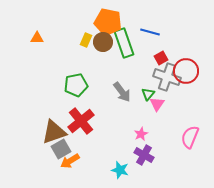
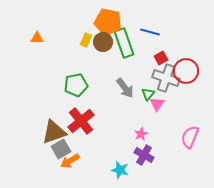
gray cross: moved 1 px left, 1 px down
gray arrow: moved 3 px right, 4 px up
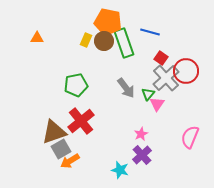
brown circle: moved 1 px right, 1 px up
red square: rotated 24 degrees counterclockwise
gray cross: rotated 28 degrees clockwise
gray arrow: moved 1 px right
purple cross: moved 2 px left; rotated 18 degrees clockwise
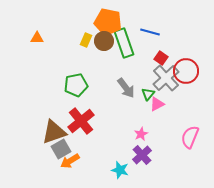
pink triangle: rotated 28 degrees clockwise
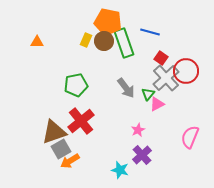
orange triangle: moved 4 px down
pink star: moved 3 px left, 4 px up
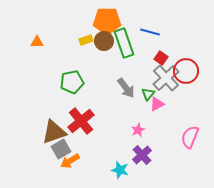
orange pentagon: moved 1 px left, 1 px up; rotated 12 degrees counterclockwise
yellow rectangle: rotated 48 degrees clockwise
green pentagon: moved 4 px left, 3 px up
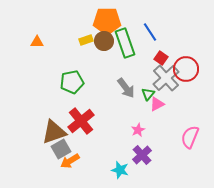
blue line: rotated 42 degrees clockwise
green rectangle: moved 1 px right
red circle: moved 2 px up
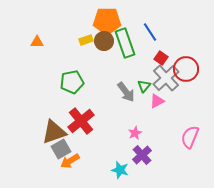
gray arrow: moved 4 px down
green triangle: moved 4 px left, 8 px up
pink triangle: moved 3 px up
pink star: moved 3 px left, 3 px down
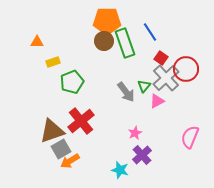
yellow rectangle: moved 33 px left, 22 px down
green pentagon: rotated 10 degrees counterclockwise
brown triangle: moved 2 px left, 1 px up
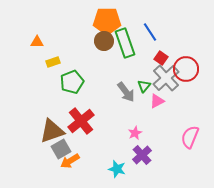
cyan star: moved 3 px left, 1 px up
